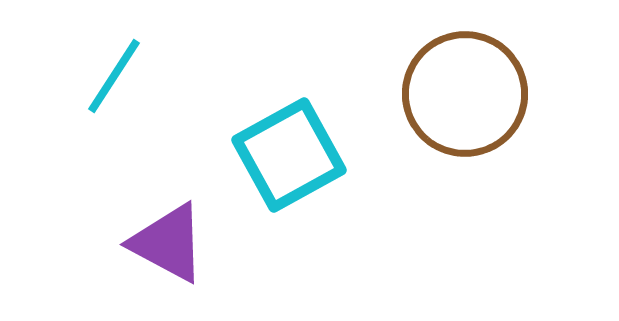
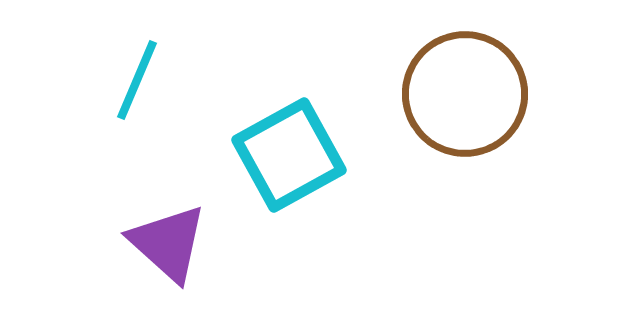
cyan line: moved 23 px right, 4 px down; rotated 10 degrees counterclockwise
purple triangle: rotated 14 degrees clockwise
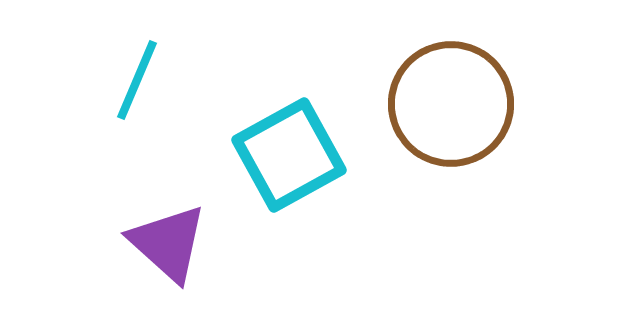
brown circle: moved 14 px left, 10 px down
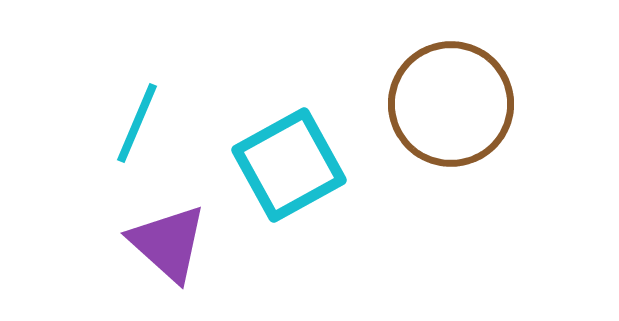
cyan line: moved 43 px down
cyan square: moved 10 px down
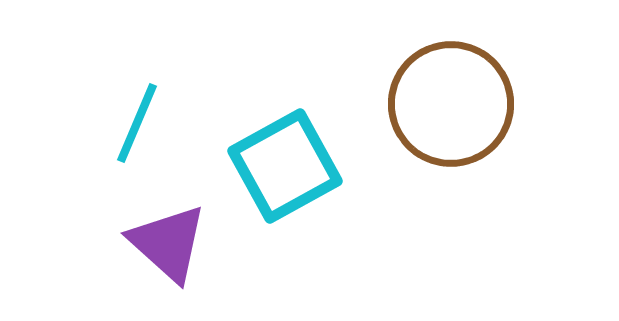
cyan square: moved 4 px left, 1 px down
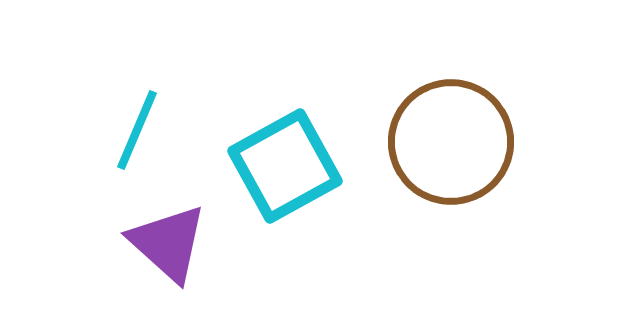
brown circle: moved 38 px down
cyan line: moved 7 px down
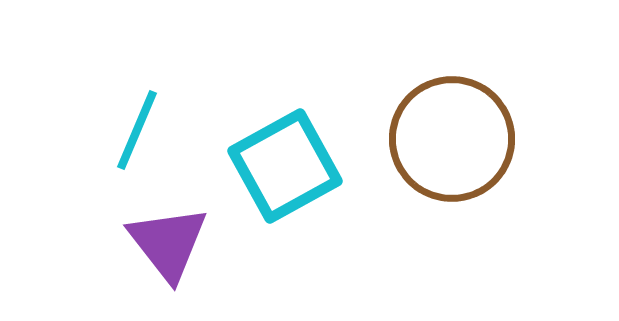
brown circle: moved 1 px right, 3 px up
purple triangle: rotated 10 degrees clockwise
